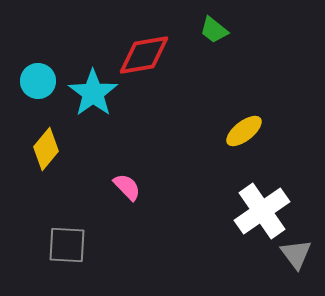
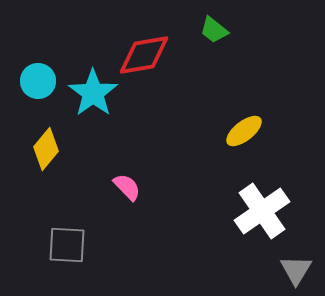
gray triangle: moved 16 px down; rotated 8 degrees clockwise
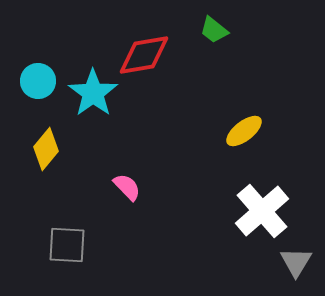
white cross: rotated 6 degrees counterclockwise
gray triangle: moved 8 px up
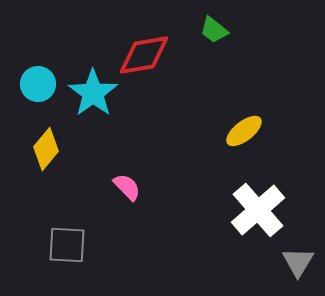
cyan circle: moved 3 px down
white cross: moved 4 px left, 1 px up
gray triangle: moved 2 px right
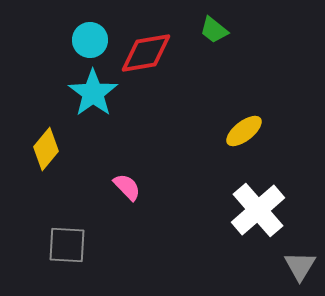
red diamond: moved 2 px right, 2 px up
cyan circle: moved 52 px right, 44 px up
gray triangle: moved 2 px right, 4 px down
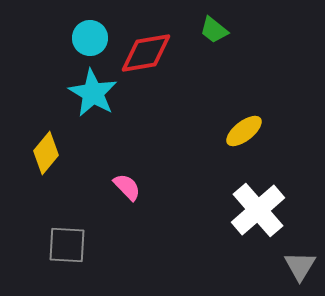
cyan circle: moved 2 px up
cyan star: rotated 6 degrees counterclockwise
yellow diamond: moved 4 px down
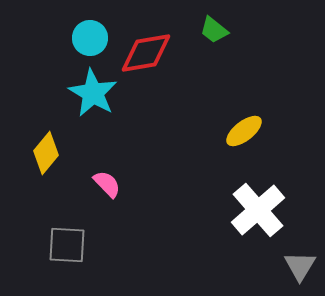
pink semicircle: moved 20 px left, 3 px up
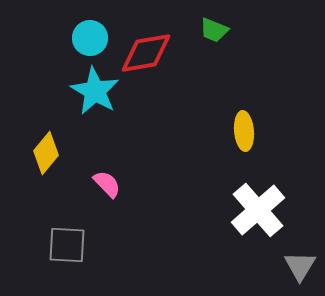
green trapezoid: rotated 16 degrees counterclockwise
cyan star: moved 2 px right, 2 px up
yellow ellipse: rotated 57 degrees counterclockwise
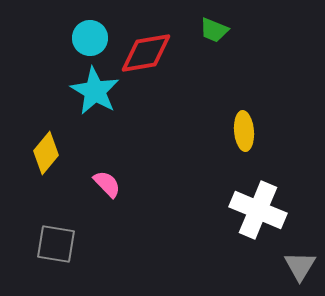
white cross: rotated 26 degrees counterclockwise
gray square: moved 11 px left, 1 px up; rotated 6 degrees clockwise
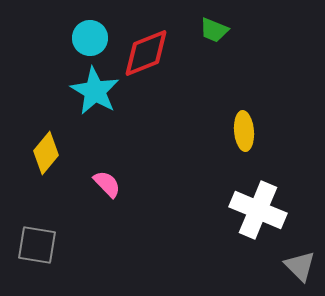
red diamond: rotated 12 degrees counterclockwise
gray square: moved 19 px left, 1 px down
gray triangle: rotated 16 degrees counterclockwise
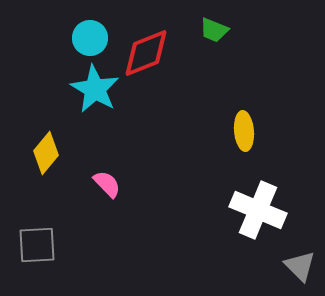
cyan star: moved 2 px up
gray square: rotated 12 degrees counterclockwise
